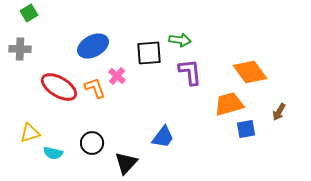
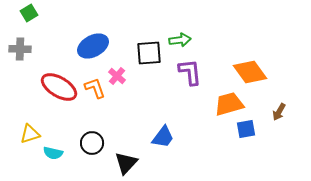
green arrow: rotated 15 degrees counterclockwise
yellow triangle: moved 1 px down
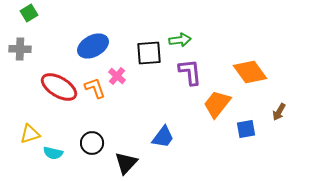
orange trapezoid: moved 12 px left; rotated 36 degrees counterclockwise
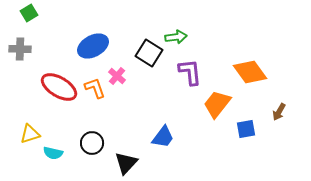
green arrow: moved 4 px left, 3 px up
black square: rotated 36 degrees clockwise
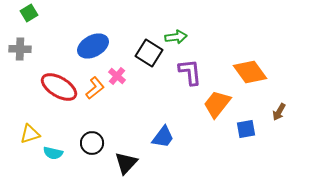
orange L-shape: rotated 70 degrees clockwise
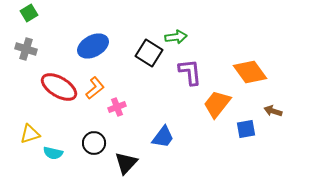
gray cross: moved 6 px right; rotated 15 degrees clockwise
pink cross: moved 31 px down; rotated 30 degrees clockwise
brown arrow: moved 6 px left, 1 px up; rotated 78 degrees clockwise
black circle: moved 2 px right
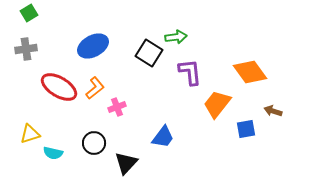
gray cross: rotated 25 degrees counterclockwise
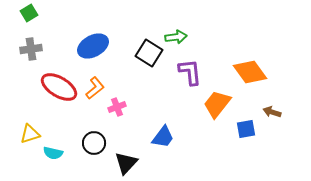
gray cross: moved 5 px right
brown arrow: moved 1 px left, 1 px down
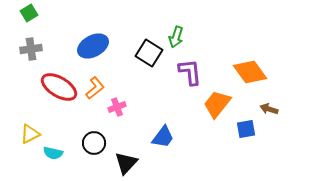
green arrow: rotated 115 degrees clockwise
brown arrow: moved 3 px left, 3 px up
yellow triangle: rotated 10 degrees counterclockwise
